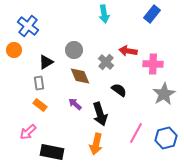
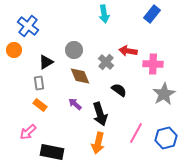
orange arrow: moved 2 px right, 1 px up
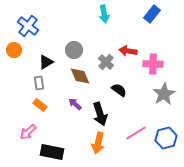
pink line: rotated 30 degrees clockwise
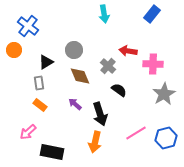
gray cross: moved 2 px right, 4 px down
orange arrow: moved 3 px left, 1 px up
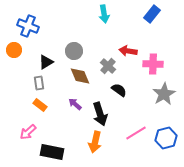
blue cross: rotated 15 degrees counterclockwise
gray circle: moved 1 px down
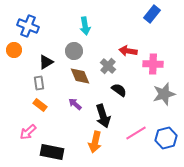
cyan arrow: moved 19 px left, 12 px down
gray star: rotated 15 degrees clockwise
black arrow: moved 3 px right, 2 px down
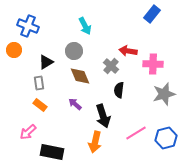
cyan arrow: rotated 18 degrees counterclockwise
gray cross: moved 3 px right
black semicircle: rotated 119 degrees counterclockwise
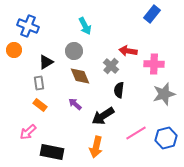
pink cross: moved 1 px right
black arrow: rotated 75 degrees clockwise
orange arrow: moved 1 px right, 5 px down
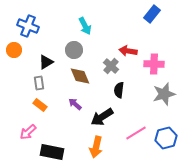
gray circle: moved 1 px up
black arrow: moved 1 px left, 1 px down
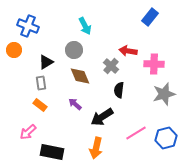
blue rectangle: moved 2 px left, 3 px down
gray rectangle: moved 2 px right
orange arrow: moved 1 px down
